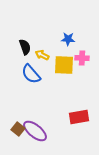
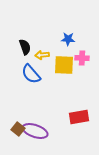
yellow arrow: rotated 32 degrees counterclockwise
purple ellipse: rotated 20 degrees counterclockwise
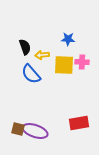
pink cross: moved 4 px down
red rectangle: moved 6 px down
brown square: rotated 24 degrees counterclockwise
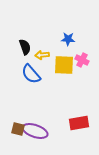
pink cross: moved 2 px up; rotated 24 degrees clockwise
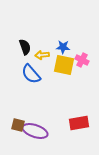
blue star: moved 5 px left, 8 px down
yellow square: rotated 10 degrees clockwise
brown square: moved 4 px up
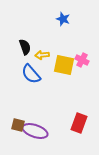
blue star: moved 28 px up; rotated 16 degrees clockwise
red rectangle: rotated 60 degrees counterclockwise
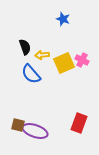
yellow square: moved 2 px up; rotated 35 degrees counterclockwise
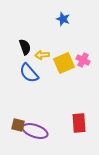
pink cross: moved 1 px right
blue semicircle: moved 2 px left, 1 px up
red rectangle: rotated 24 degrees counterclockwise
